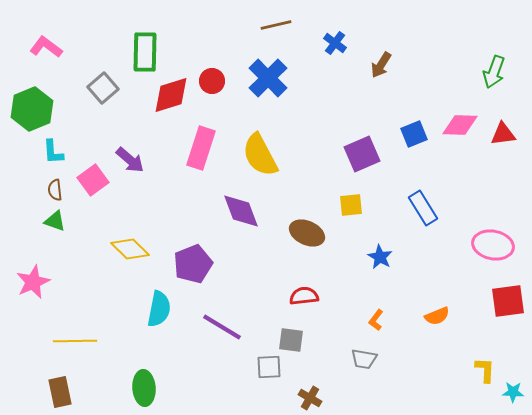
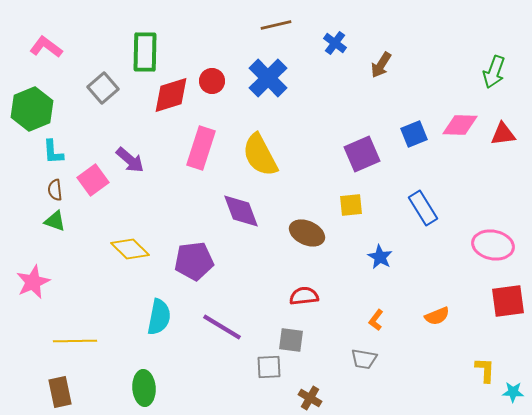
purple pentagon at (193, 264): moved 1 px right, 3 px up; rotated 15 degrees clockwise
cyan semicircle at (159, 309): moved 8 px down
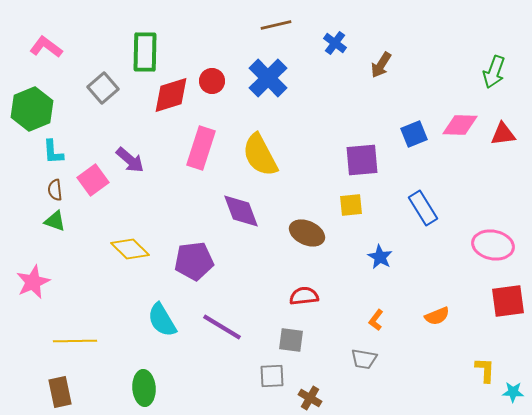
purple square at (362, 154): moved 6 px down; rotated 18 degrees clockwise
cyan semicircle at (159, 317): moved 3 px right, 3 px down; rotated 138 degrees clockwise
gray square at (269, 367): moved 3 px right, 9 px down
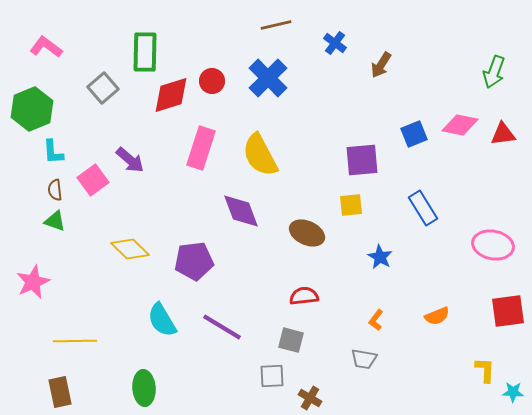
pink diamond at (460, 125): rotated 9 degrees clockwise
red square at (508, 301): moved 10 px down
gray square at (291, 340): rotated 8 degrees clockwise
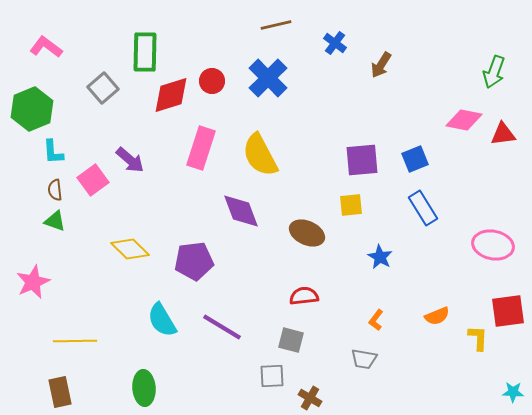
pink diamond at (460, 125): moved 4 px right, 5 px up
blue square at (414, 134): moved 1 px right, 25 px down
yellow L-shape at (485, 370): moved 7 px left, 32 px up
